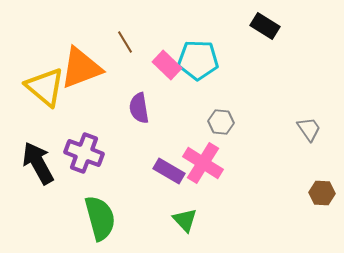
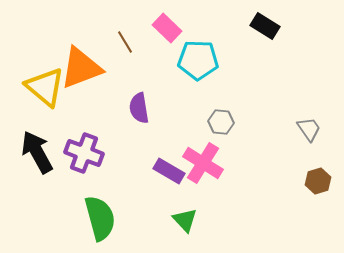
pink rectangle: moved 37 px up
black arrow: moved 1 px left, 11 px up
brown hexagon: moved 4 px left, 12 px up; rotated 20 degrees counterclockwise
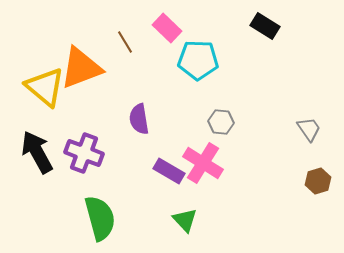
purple semicircle: moved 11 px down
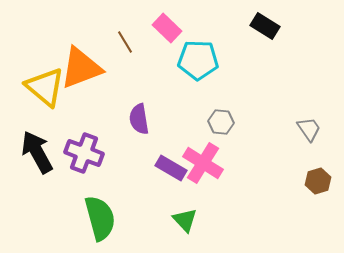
purple rectangle: moved 2 px right, 3 px up
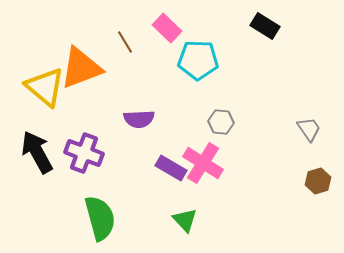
purple semicircle: rotated 84 degrees counterclockwise
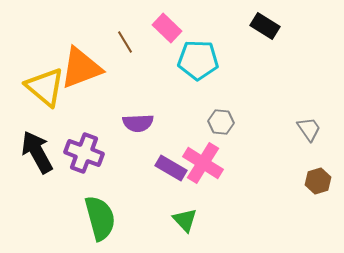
purple semicircle: moved 1 px left, 4 px down
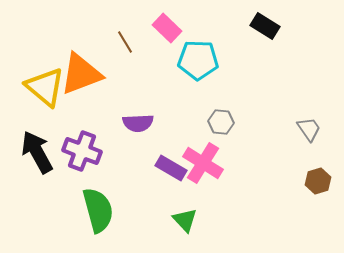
orange triangle: moved 6 px down
purple cross: moved 2 px left, 2 px up
green semicircle: moved 2 px left, 8 px up
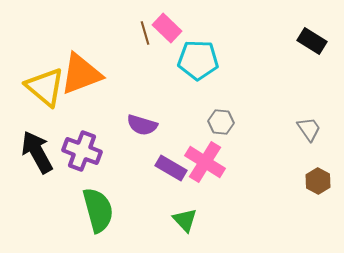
black rectangle: moved 47 px right, 15 px down
brown line: moved 20 px right, 9 px up; rotated 15 degrees clockwise
purple semicircle: moved 4 px right, 2 px down; rotated 20 degrees clockwise
pink cross: moved 2 px right, 1 px up
brown hexagon: rotated 15 degrees counterclockwise
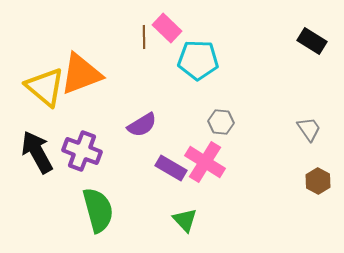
brown line: moved 1 px left, 4 px down; rotated 15 degrees clockwise
purple semicircle: rotated 48 degrees counterclockwise
